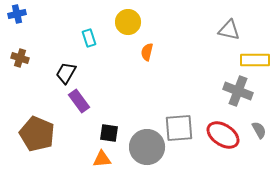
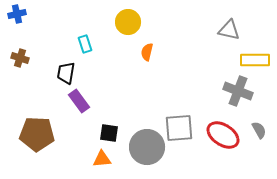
cyan rectangle: moved 4 px left, 6 px down
black trapezoid: rotated 20 degrees counterclockwise
brown pentagon: rotated 20 degrees counterclockwise
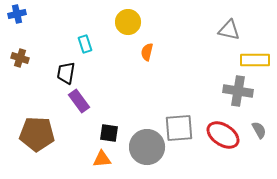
gray cross: rotated 12 degrees counterclockwise
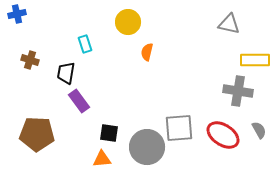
gray triangle: moved 6 px up
brown cross: moved 10 px right, 2 px down
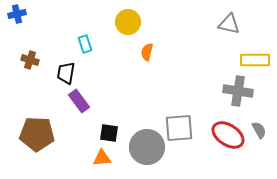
red ellipse: moved 5 px right
orange triangle: moved 1 px up
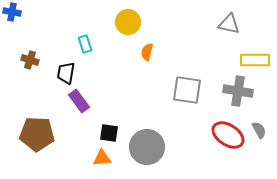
blue cross: moved 5 px left, 2 px up; rotated 24 degrees clockwise
gray square: moved 8 px right, 38 px up; rotated 12 degrees clockwise
